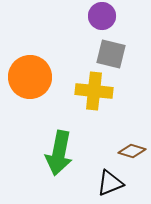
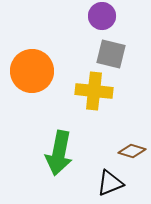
orange circle: moved 2 px right, 6 px up
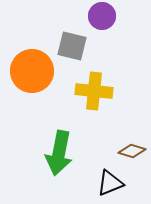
gray square: moved 39 px left, 8 px up
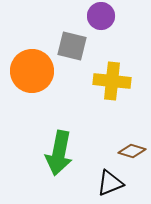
purple circle: moved 1 px left
yellow cross: moved 18 px right, 10 px up
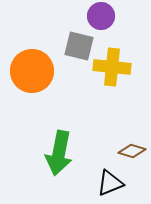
gray square: moved 7 px right
yellow cross: moved 14 px up
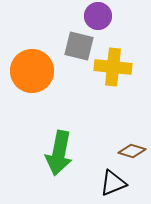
purple circle: moved 3 px left
yellow cross: moved 1 px right
black triangle: moved 3 px right
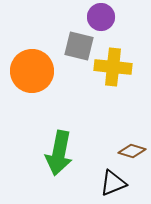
purple circle: moved 3 px right, 1 px down
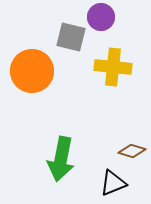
gray square: moved 8 px left, 9 px up
green arrow: moved 2 px right, 6 px down
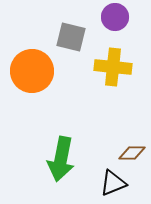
purple circle: moved 14 px right
brown diamond: moved 2 px down; rotated 16 degrees counterclockwise
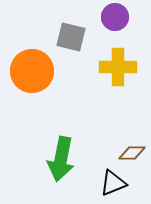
yellow cross: moved 5 px right; rotated 6 degrees counterclockwise
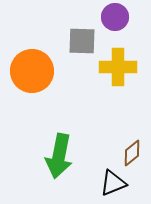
gray square: moved 11 px right, 4 px down; rotated 12 degrees counterclockwise
brown diamond: rotated 40 degrees counterclockwise
green arrow: moved 2 px left, 3 px up
